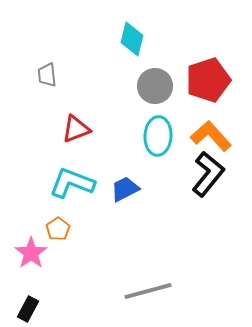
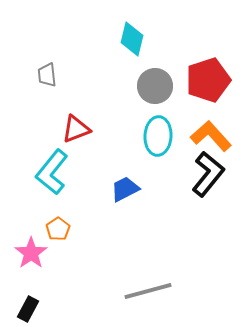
cyan L-shape: moved 20 px left, 11 px up; rotated 72 degrees counterclockwise
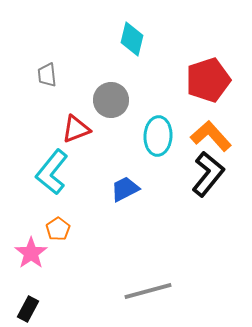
gray circle: moved 44 px left, 14 px down
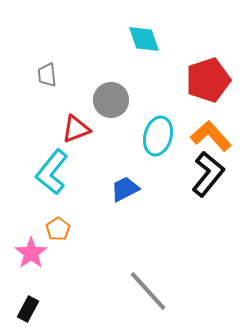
cyan diamond: moved 12 px right; rotated 32 degrees counterclockwise
cyan ellipse: rotated 12 degrees clockwise
gray line: rotated 63 degrees clockwise
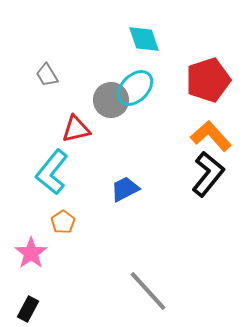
gray trapezoid: rotated 25 degrees counterclockwise
red triangle: rotated 8 degrees clockwise
cyan ellipse: moved 23 px left, 48 px up; rotated 30 degrees clockwise
orange pentagon: moved 5 px right, 7 px up
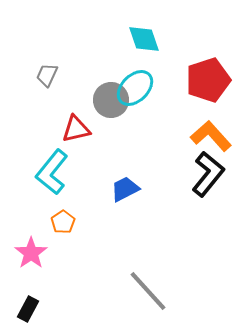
gray trapezoid: rotated 55 degrees clockwise
